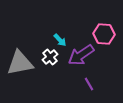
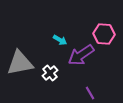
cyan arrow: rotated 16 degrees counterclockwise
white cross: moved 16 px down
purple line: moved 1 px right, 9 px down
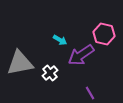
pink hexagon: rotated 10 degrees clockwise
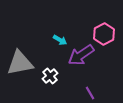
pink hexagon: rotated 20 degrees clockwise
white cross: moved 3 px down
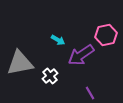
pink hexagon: moved 2 px right, 1 px down; rotated 15 degrees clockwise
cyan arrow: moved 2 px left
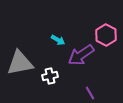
pink hexagon: rotated 20 degrees counterclockwise
white cross: rotated 28 degrees clockwise
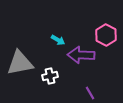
purple arrow: rotated 36 degrees clockwise
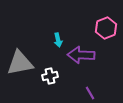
pink hexagon: moved 7 px up; rotated 10 degrees clockwise
cyan arrow: rotated 48 degrees clockwise
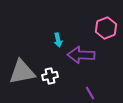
gray triangle: moved 2 px right, 9 px down
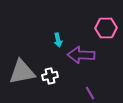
pink hexagon: rotated 20 degrees clockwise
